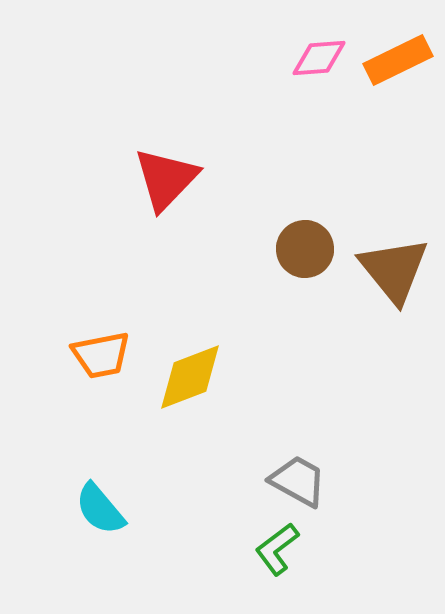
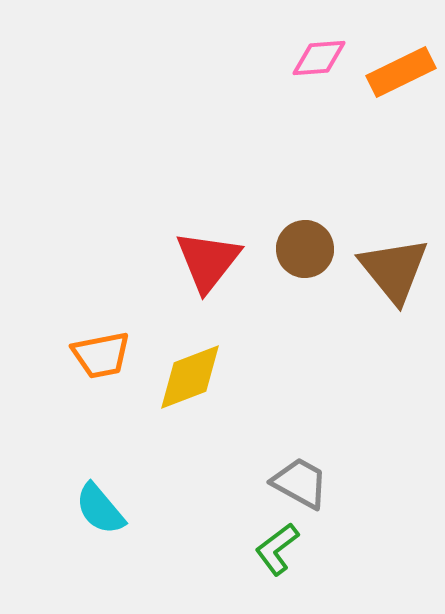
orange rectangle: moved 3 px right, 12 px down
red triangle: moved 42 px right, 82 px down; rotated 6 degrees counterclockwise
gray trapezoid: moved 2 px right, 2 px down
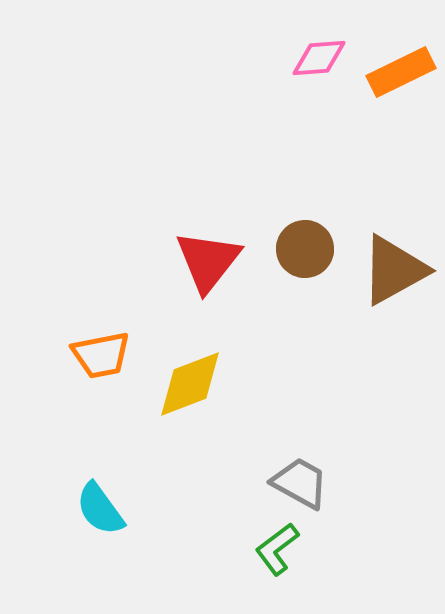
brown triangle: rotated 40 degrees clockwise
yellow diamond: moved 7 px down
cyan semicircle: rotated 4 degrees clockwise
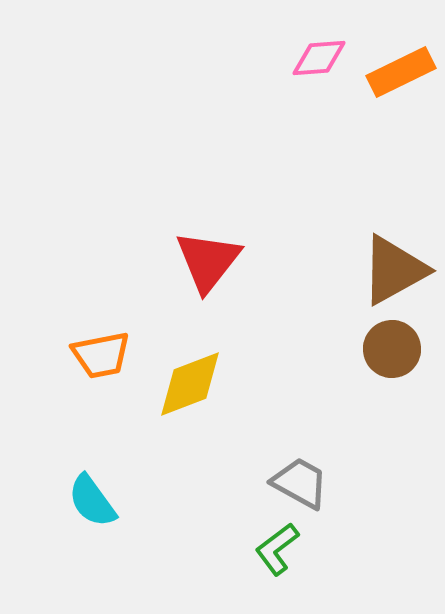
brown circle: moved 87 px right, 100 px down
cyan semicircle: moved 8 px left, 8 px up
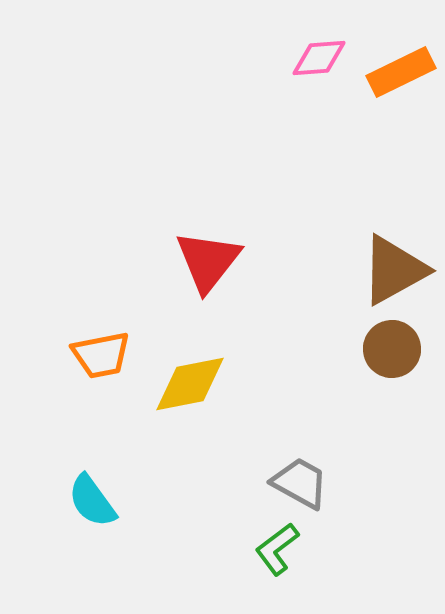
yellow diamond: rotated 10 degrees clockwise
